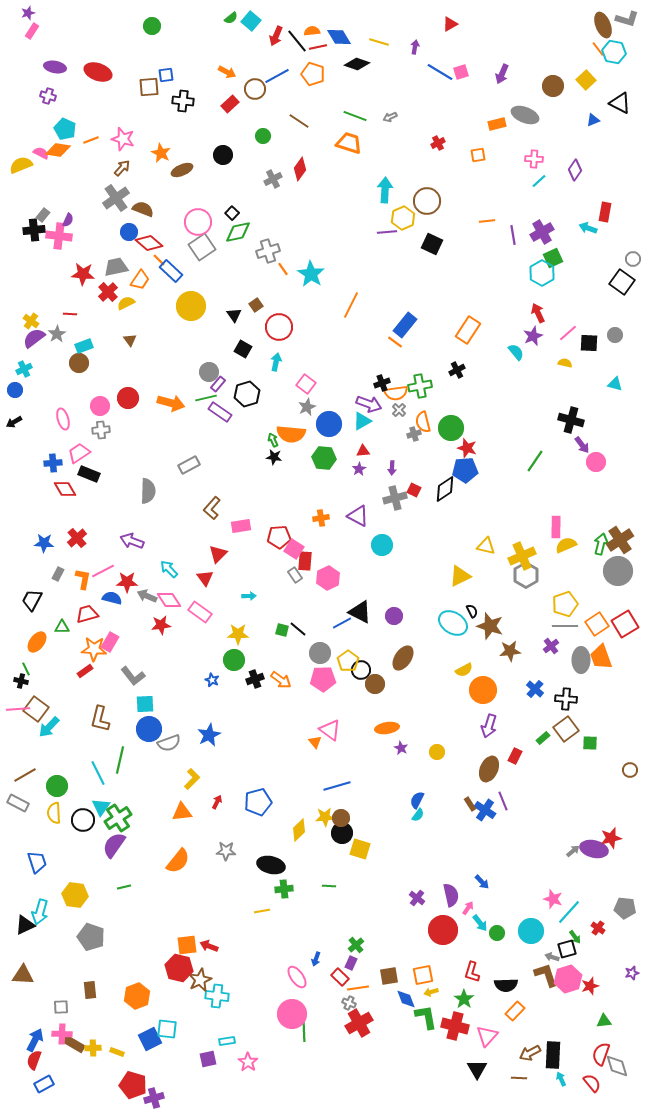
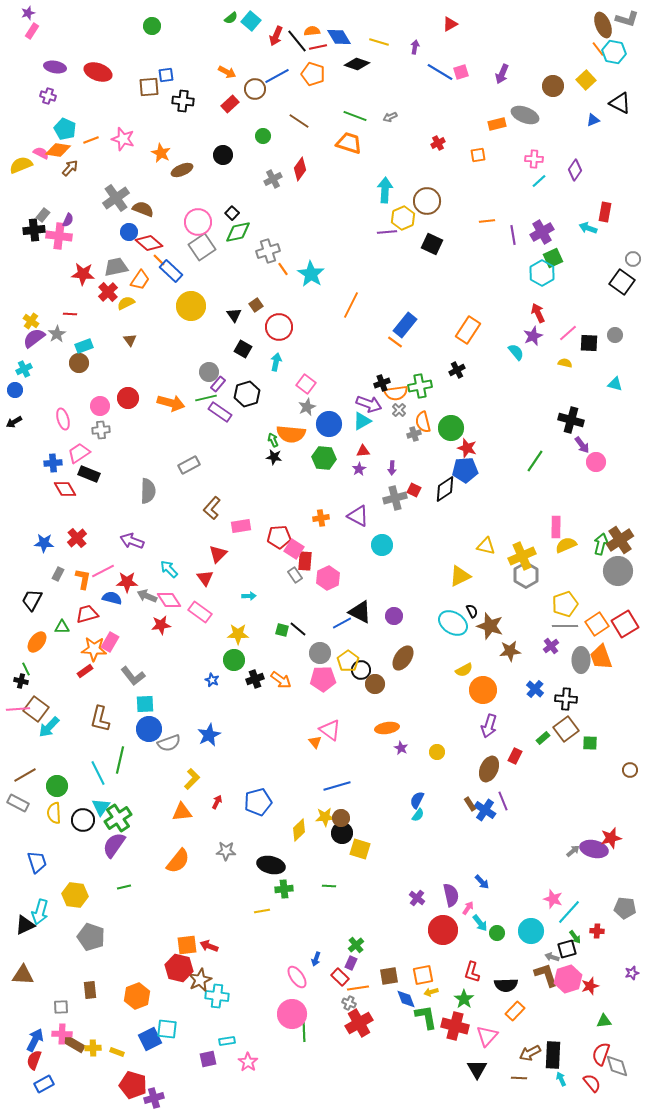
brown arrow at (122, 168): moved 52 px left
red cross at (598, 928): moved 1 px left, 3 px down; rotated 32 degrees counterclockwise
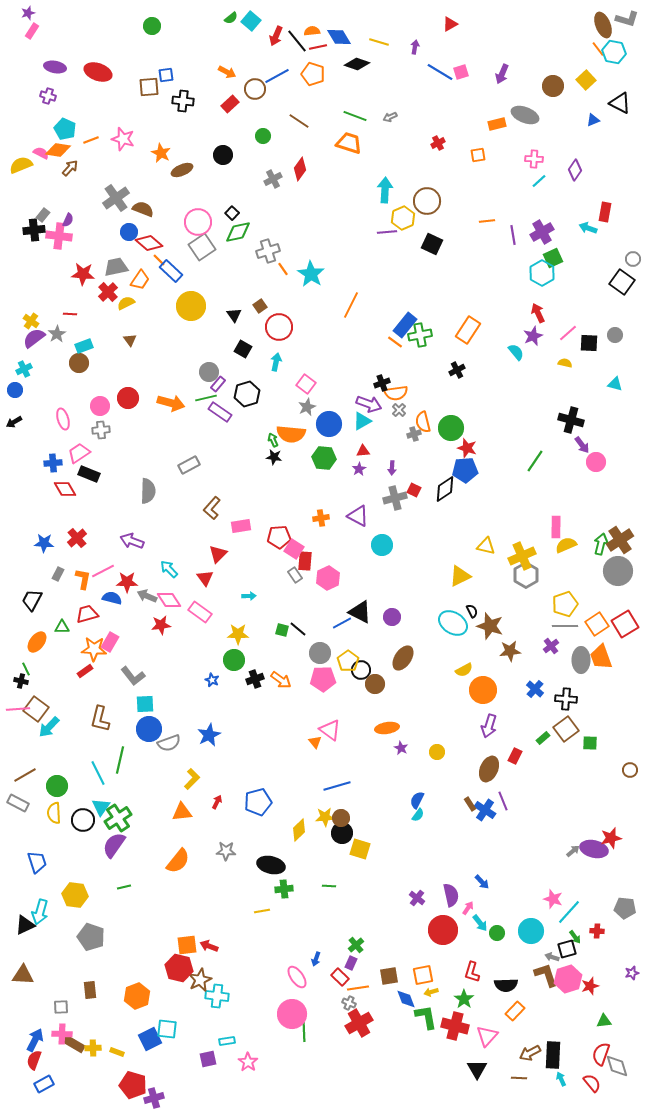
brown square at (256, 305): moved 4 px right, 1 px down
green cross at (420, 386): moved 51 px up
purple circle at (394, 616): moved 2 px left, 1 px down
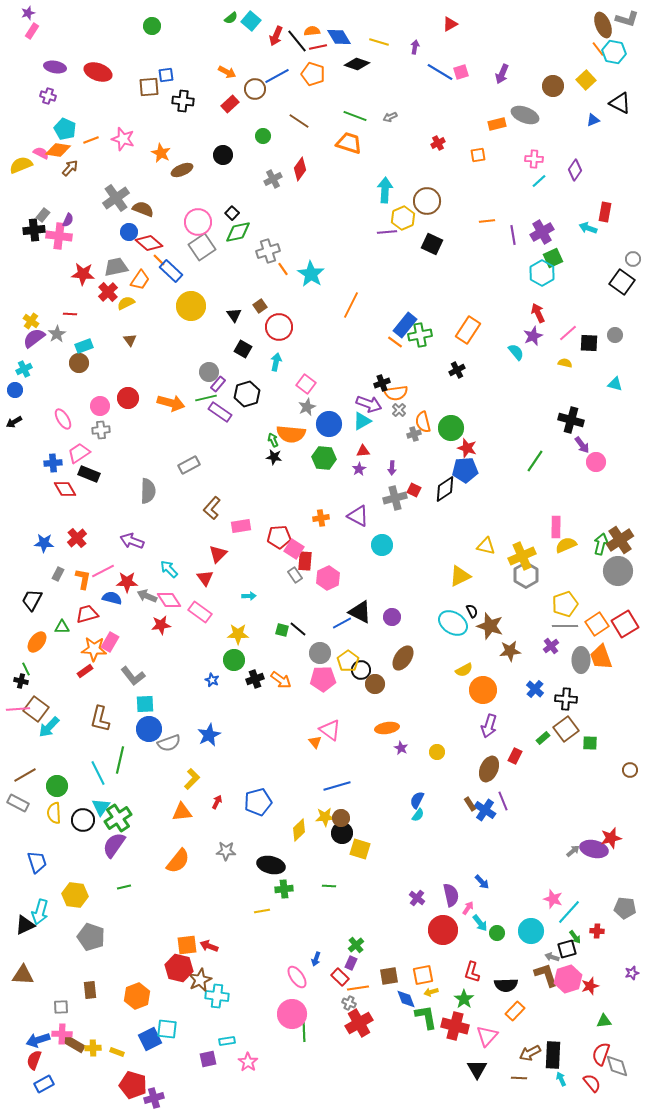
pink ellipse at (63, 419): rotated 15 degrees counterclockwise
blue arrow at (35, 1040): moved 3 px right; rotated 135 degrees counterclockwise
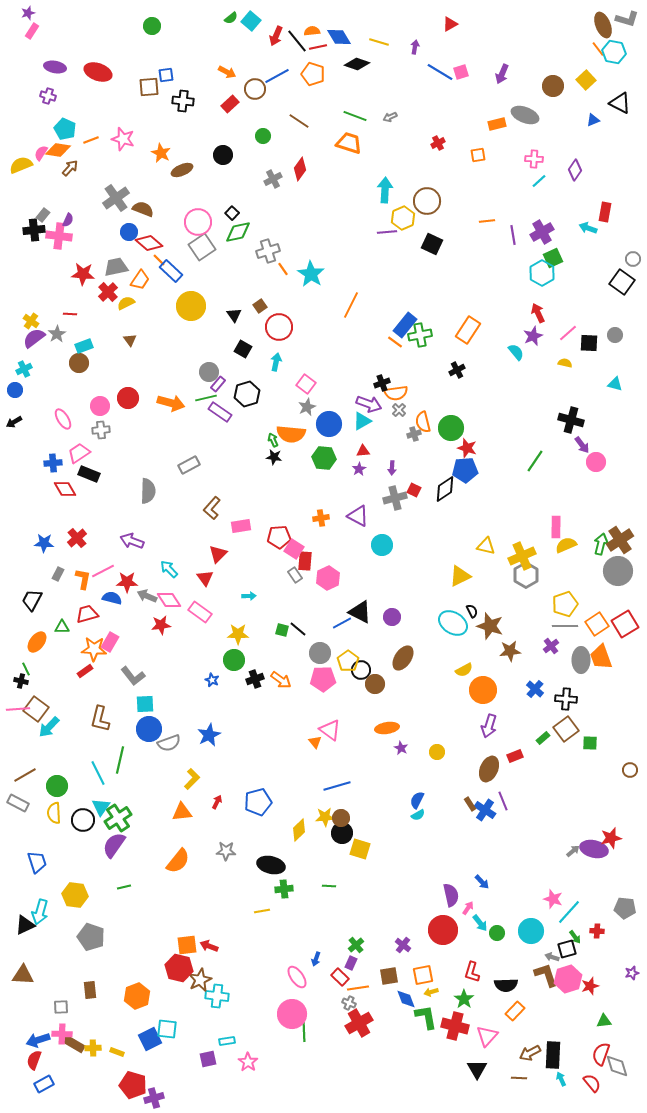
pink semicircle at (41, 153): rotated 84 degrees counterclockwise
red rectangle at (515, 756): rotated 42 degrees clockwise
cyan semicircle at (418, 815): rotated 24 degrees clockwise
purple cross at (417, 898): moved 14 px left, 47 px down
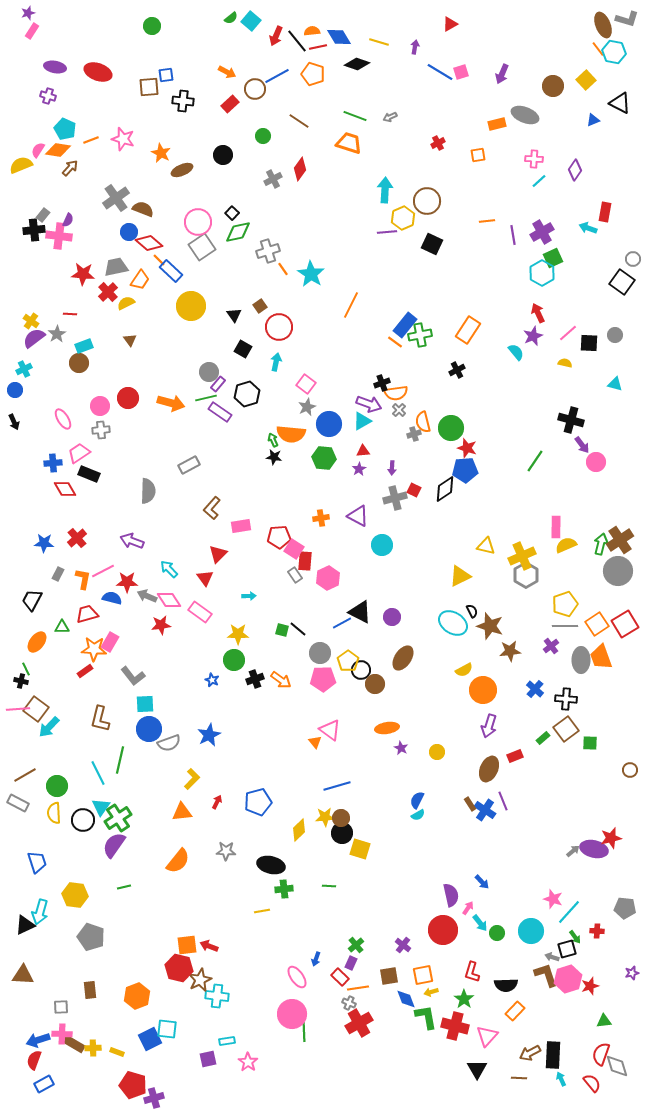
pink semicircle at (41, 153): moved 3 px left, 3 px up
black arrow at (14, 422): rotated 84 degrees counterclockwise
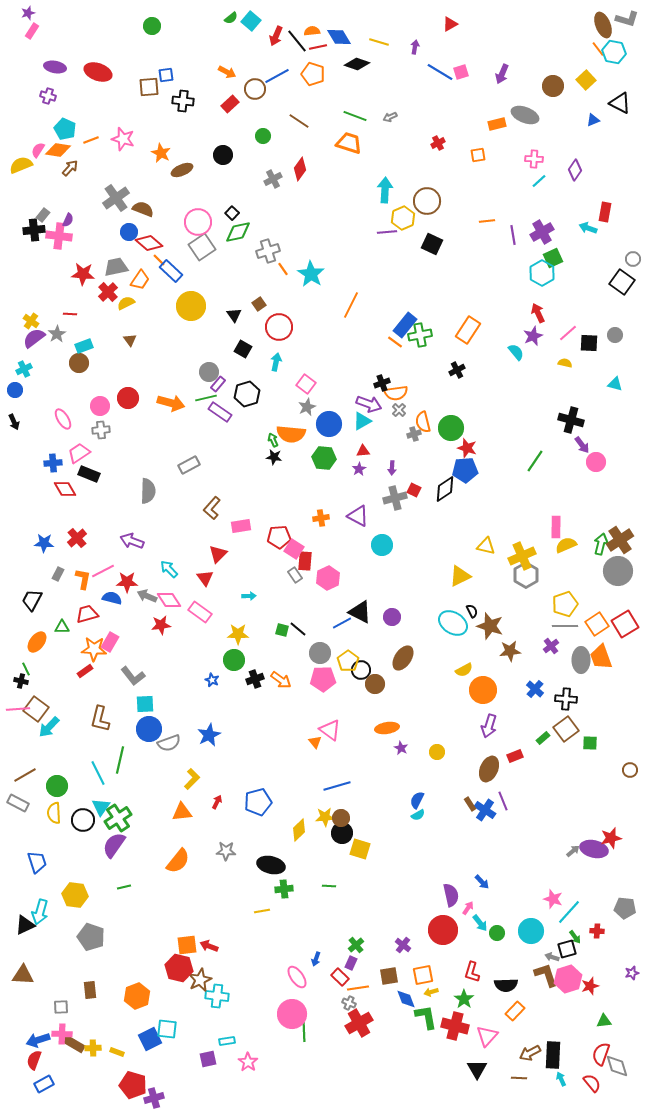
brown square at (260, 306): moved 1 px left, 2 px up
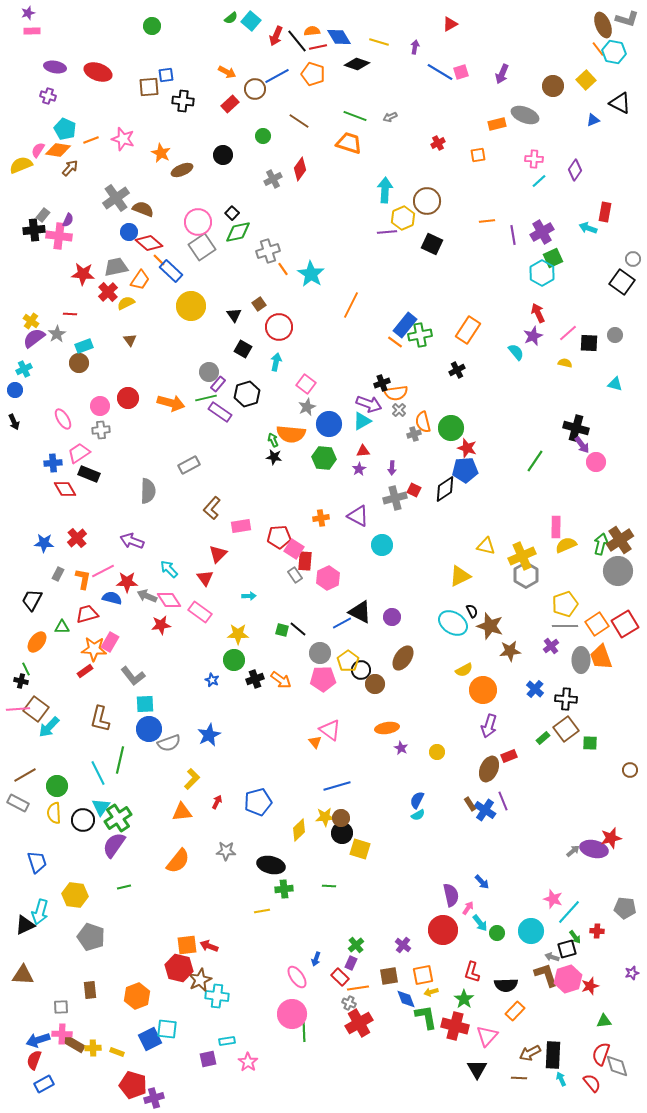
pink rectangle at (32, 31): rotated 56 degrees clockwise
black cross at (571, 420): moved 5 px right, 8 px down
red rectangle at (515, 756): moved 6 px left
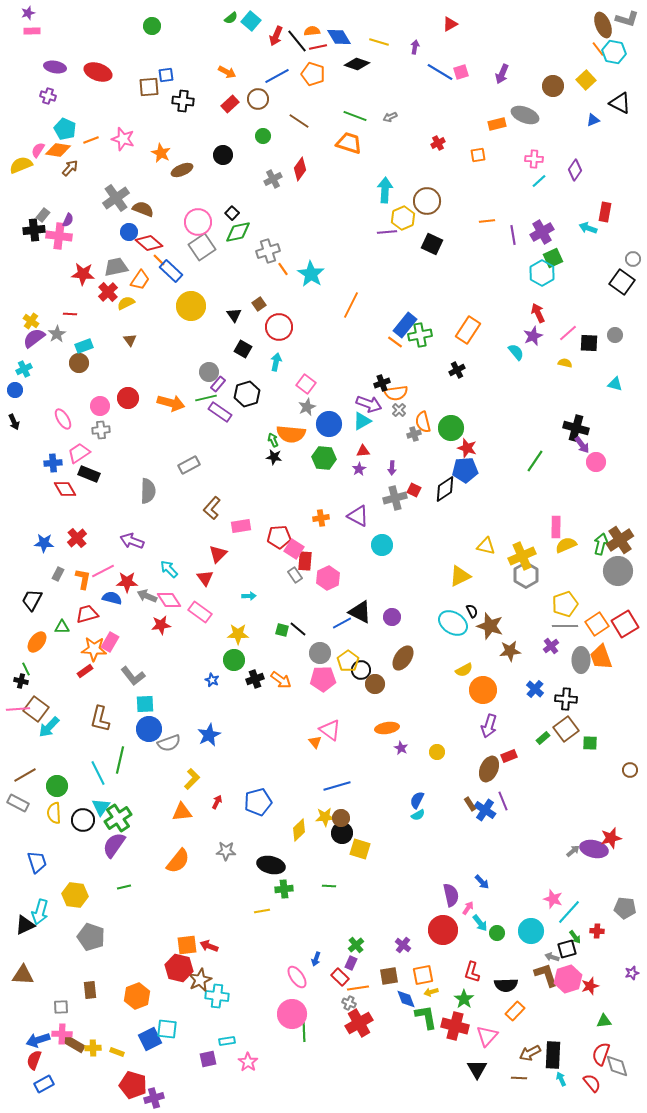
brown circle at (255, 89): moved 3 px right, 10 px down
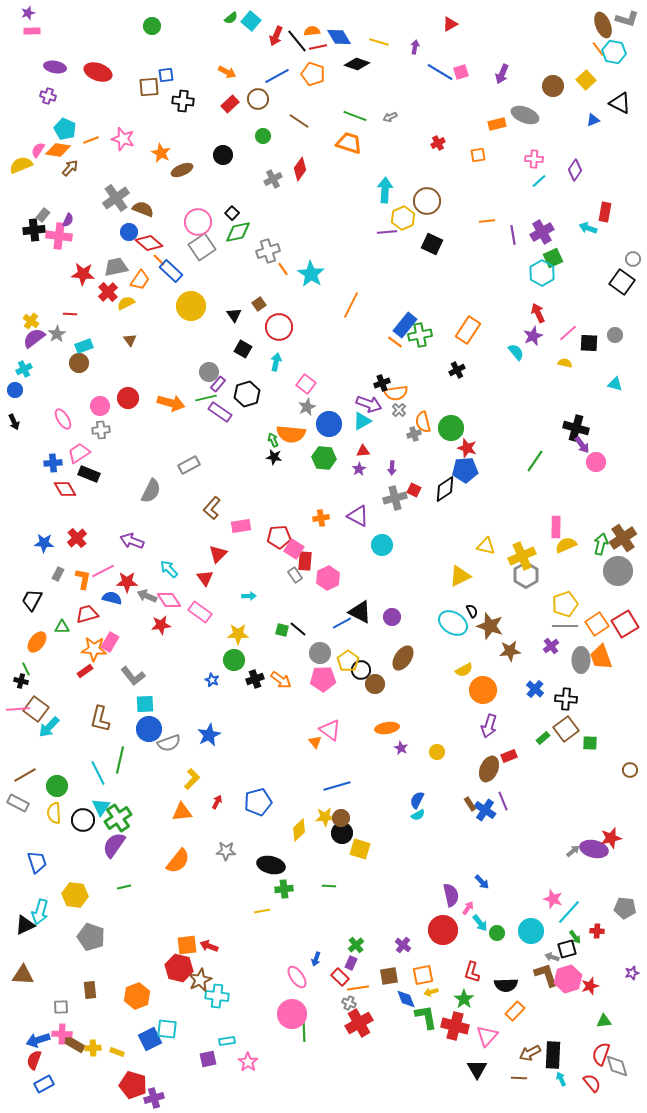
gray semicircle at (148, 491): moved 3 px right; rotated 25 degrees clockwise
brown cross at (620, 540): moved 3 px right, 2 px up
